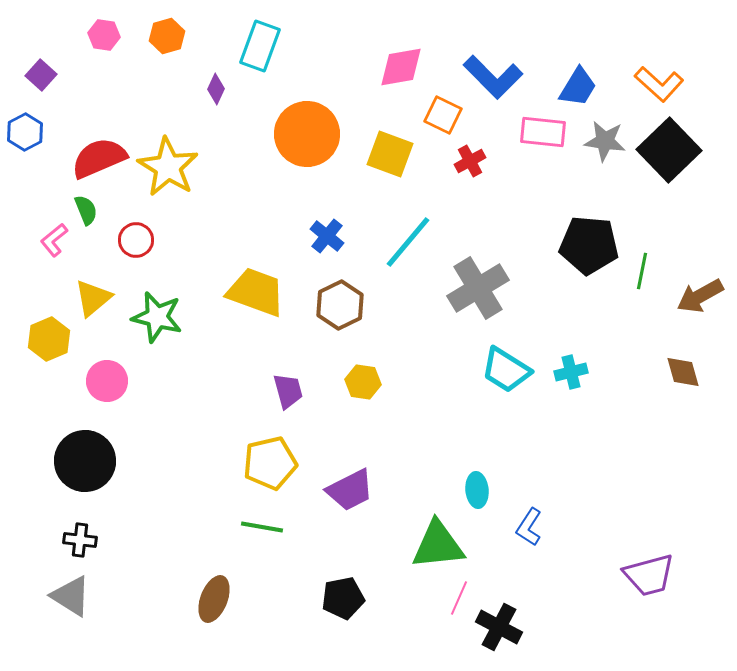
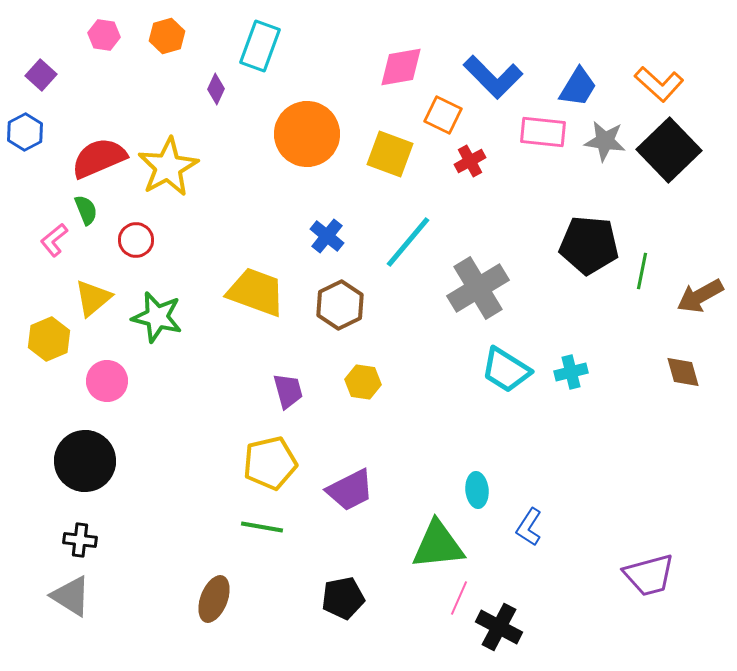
yellow star at (168, 167): rotated 12 degrees clockwise
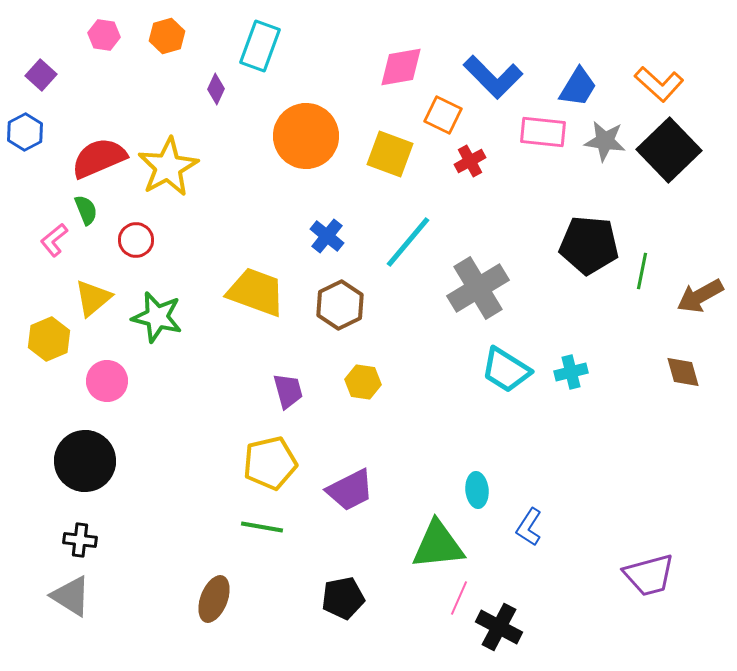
orange circle at (307, 134): moved 1 px left, 2 px down
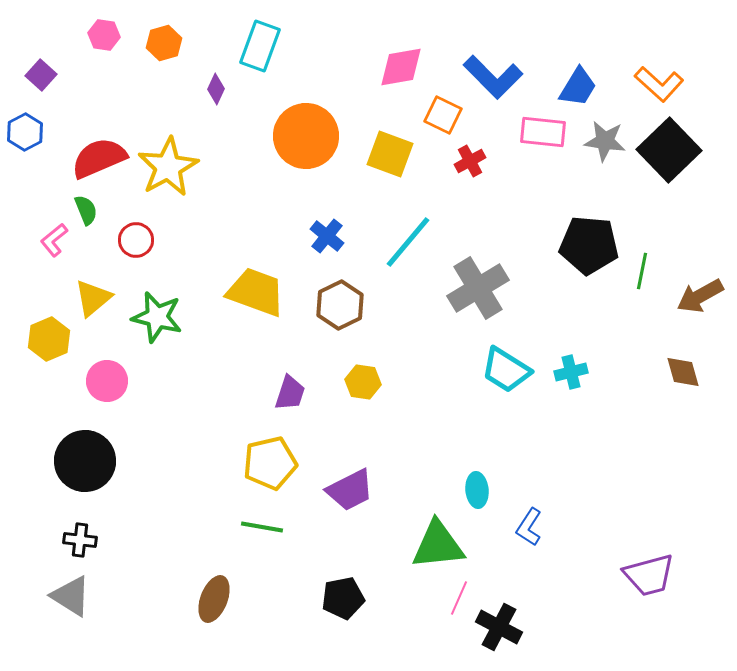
orange hexagon at (167, 36): moved 3 px left, 7 px down
purple trapezoid at (288, 391): moved 2 px right, 2 px down; rotated 33 degrees clockwise
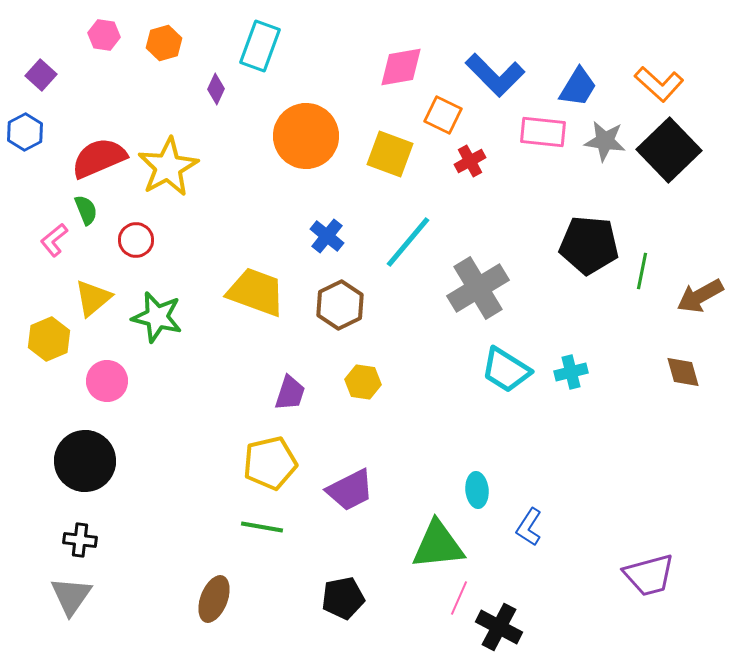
blue L-shape at (493, 77): moved 2 px right, 2 px up
gray triangle at (71, 596): rotated 33 degrees clockwise
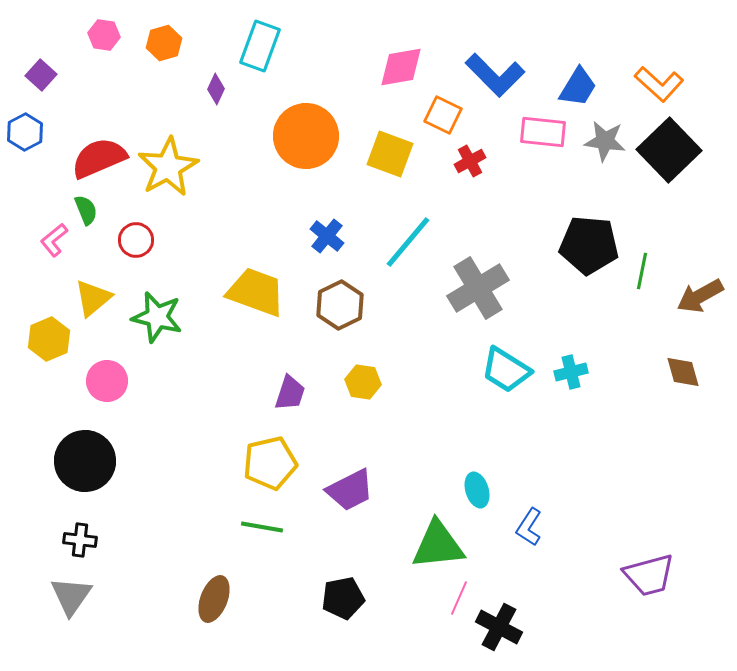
cyan ellipse at (477, 490): rotated 12 degrees counterclockwise
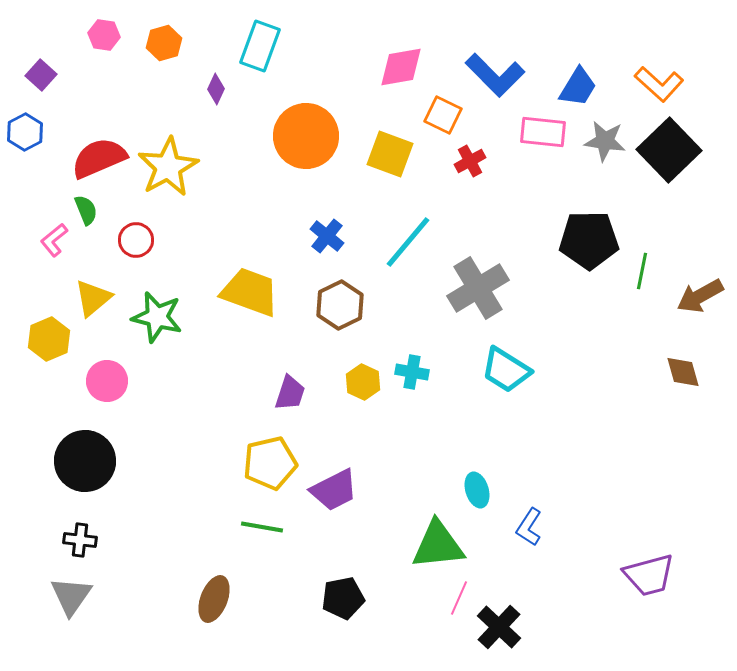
black pentagon at (589, 245): moved 5 px up; rotated 6 degrees counterclockwise
yellow trapezoid at (256, 292): moved 6 px left
cyan cross at (571, 372): moved 159 px left; rotated 24 degrees clockwise
yellow hexagon at (363, 382): rotated 16 degrees clockwise
purple trapezoid at (350, 490): moved 16 px left
black cross at (499, 627): rotated 15 degrees clockwise
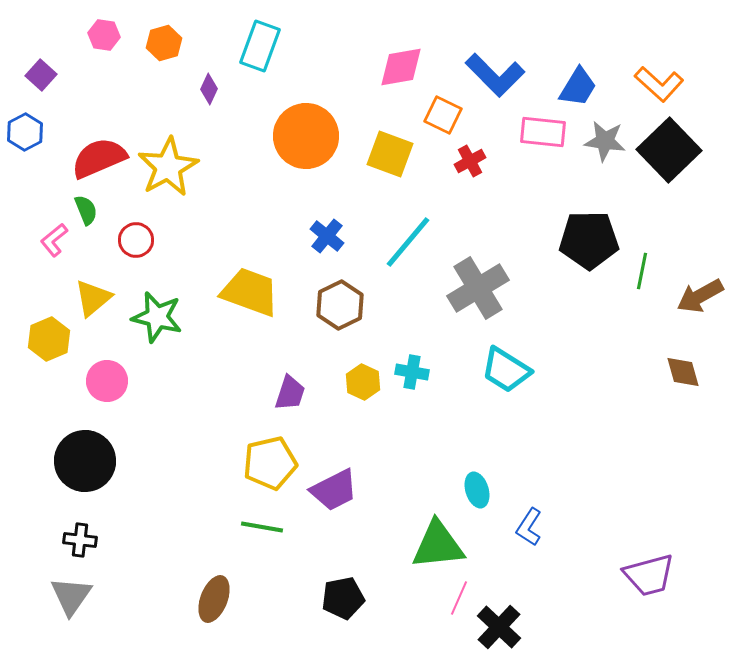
purple diamond at (216, 89): moved 7 px left
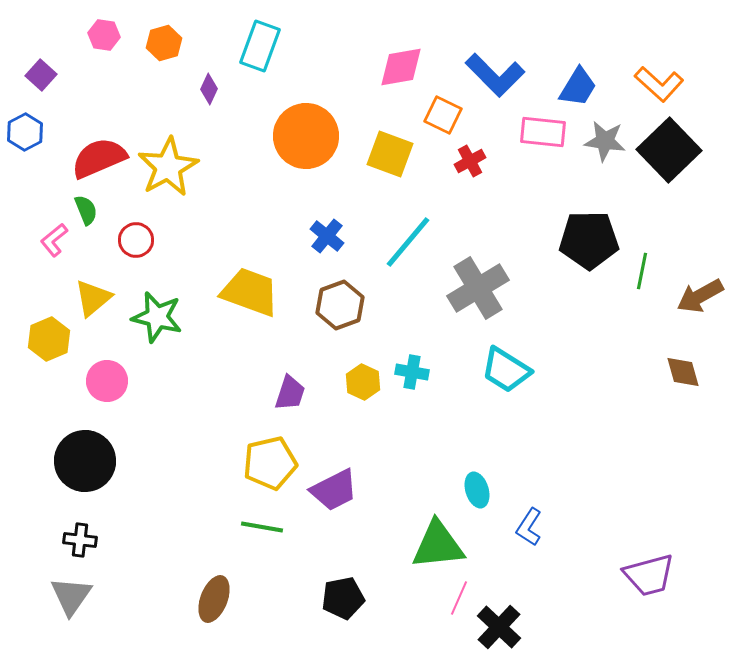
brown hexagon at (340, 305): rotated 6 degrees clockwise
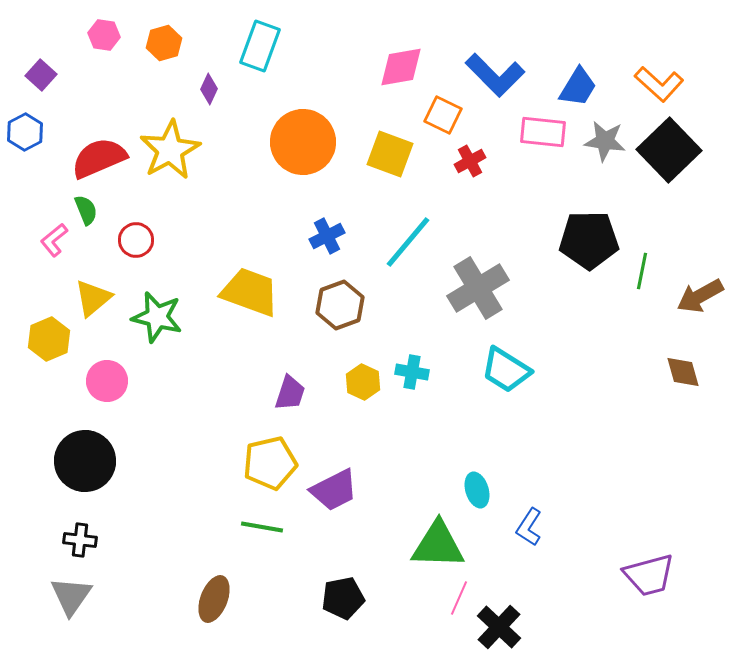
orange circle at (306, 136): moved 3 px left, 6 px down
yellow star at (168, 167): moved 2 px right, 17 px up
blue cross at (327, 236): rotated 24 degrees clockwise
green triangle at (438, 545): rotated 8 degrees clockwise
